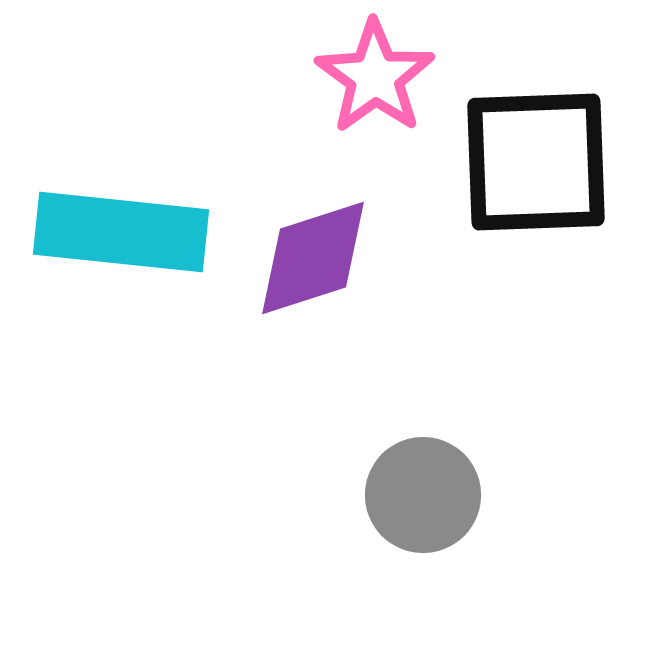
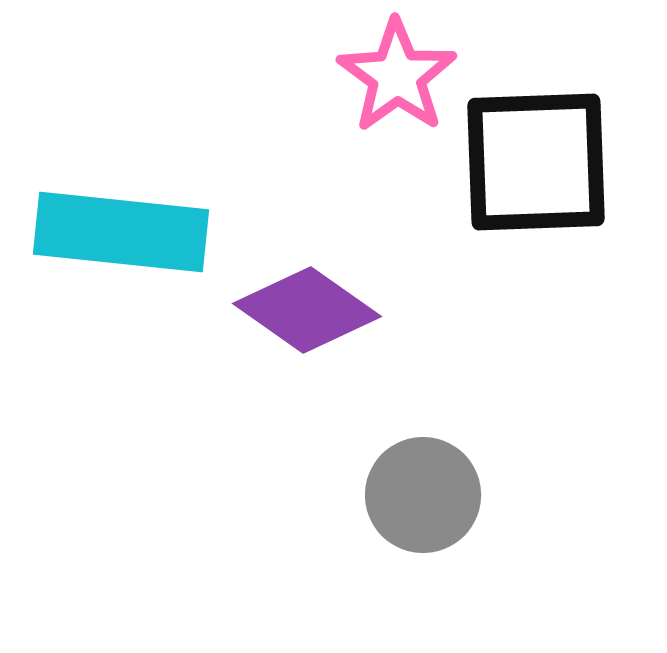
pink star: moved 22 px right, 1 px up
purple diamond: moved 6 px left, 52 px down; rotated 53 degrees clockwise
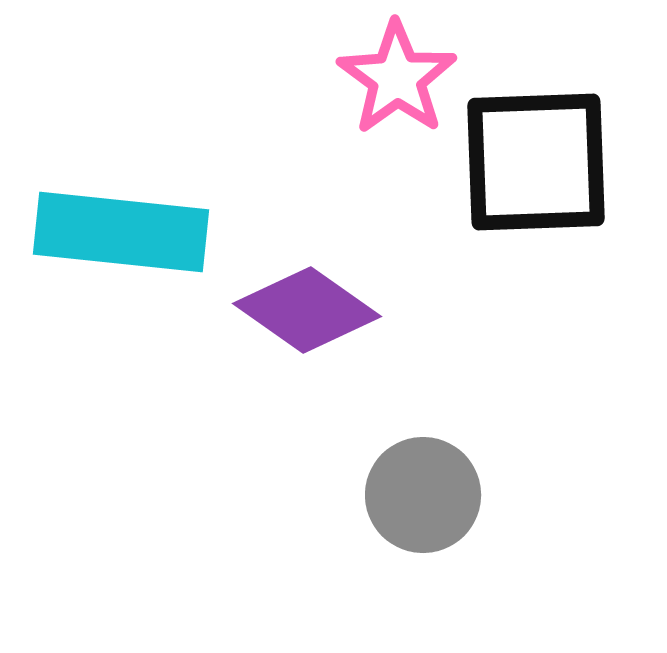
pink star: moved 2 px down
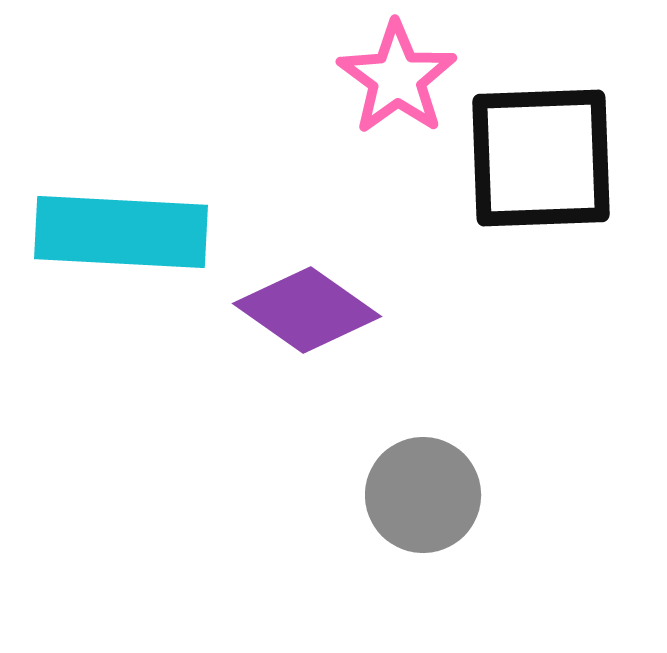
black square: moved 5 px right, 4 px up
cyan rectangle: rotated 3 degrees counterclockwise
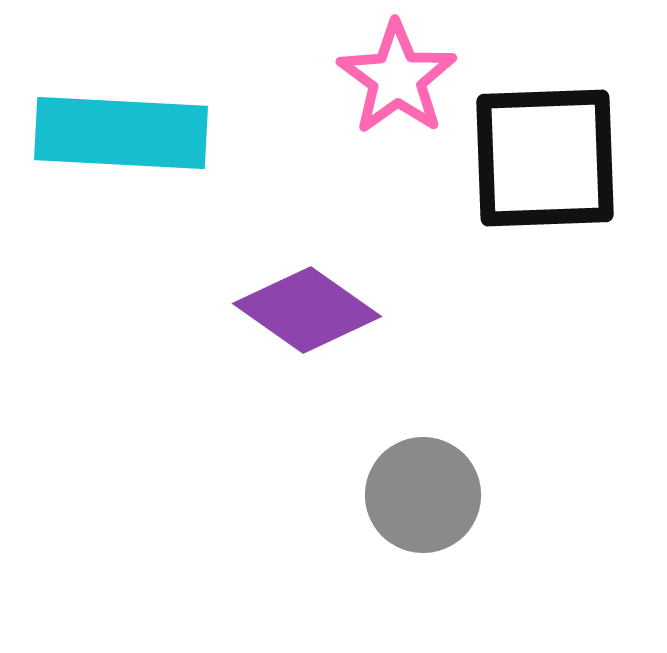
black square: moved 4 px right
cyan rectangle: moved 99 px up
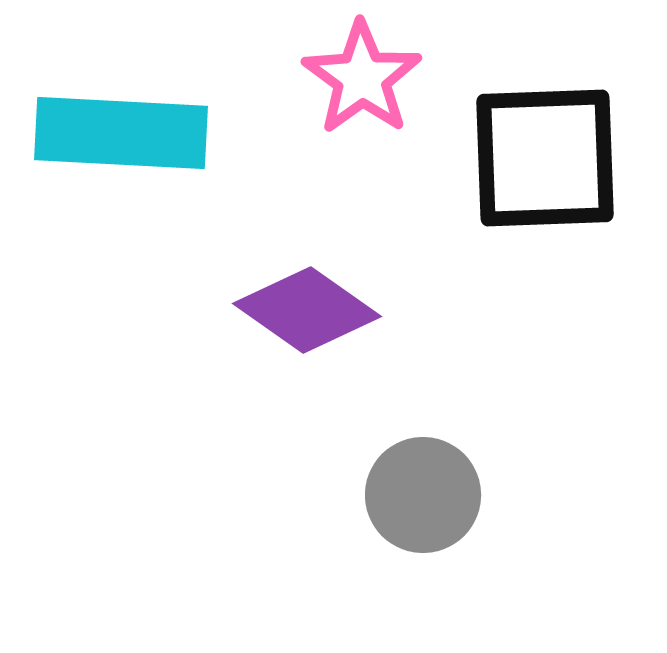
pink star: moved 35 px left
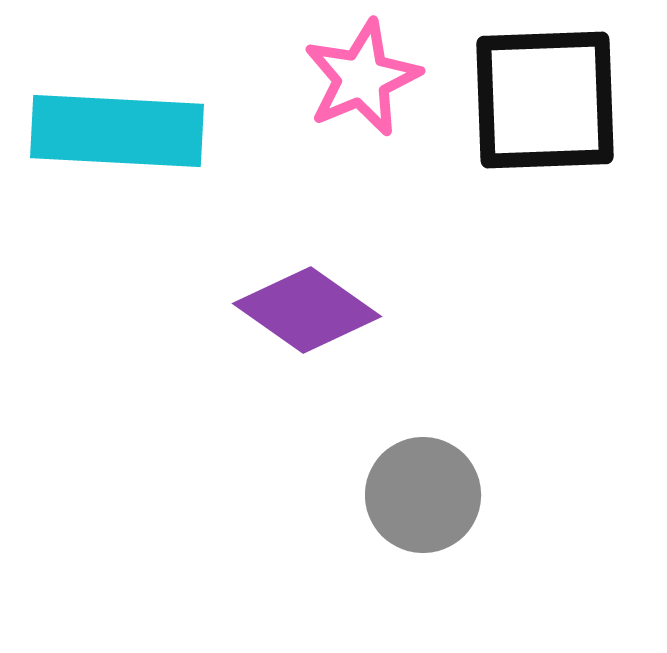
pink star: rotated 13 degrees clockwise
cyan rectangle: moved 4 px left, 2 px up
black square: moved 58 px up
